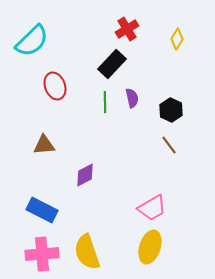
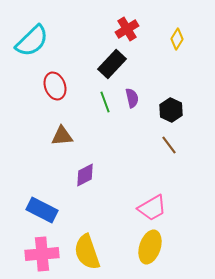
green line: rotated 20 degrees counterclockwise
brown triangle: moved 18 px right, 9 px up
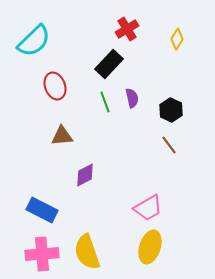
cyan semicircle: moved 2 px right
black rectangle: moved 3 px left
pink trapezoid: moved 4 px left
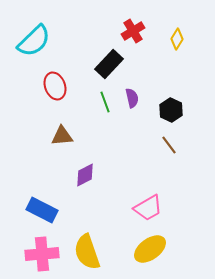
red cross: moved 6 px right, 2 px down
yellow ellipse: moved 2 px down; rotated 36 degrees clockwise
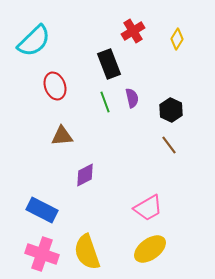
black rectangle: rotated 64 degrees counterclockwise
pink cross: rotated 24 degrees clockwise
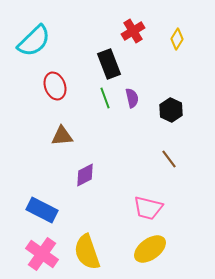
green line: moved 4 px up
brown line: moved 14 px down
pink trapezoid: rotated 44 degrees clockwise
pink cross: rotated 16 degrees clockwise
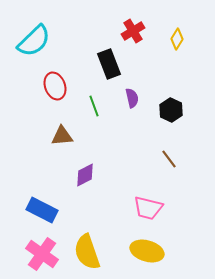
green line: moved 11 px left, 8 px down
yellow ellipse: moved 3 px left, 2 px down; rotated 52 degrees clockwise
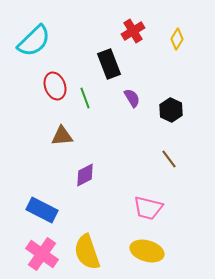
purple semicircle: rotated 18 degrees counterclockwise
green line: moved 9 px left, 8 px up
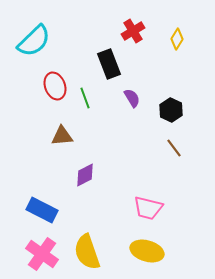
brown line: moved 5 px right, 11 px up
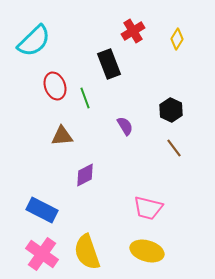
purple semicircle: moved 7 px left, 28 px down
